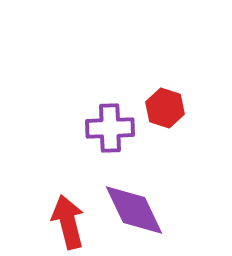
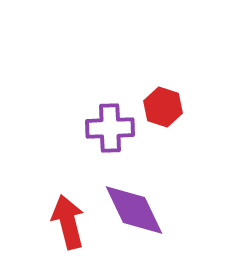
red hexagon: moved 2 px left, 1 px up
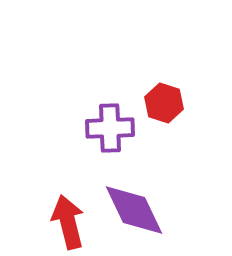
red hexagon: moved 1 px right, 4 px up
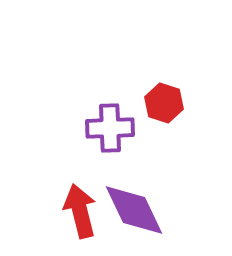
red arrow: moved 12 px right, 11 px up
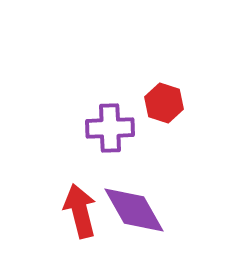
purple diamond: rotated 4 degrees counterclockwise
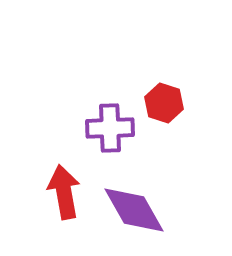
red arrow: moved 16 px left, 19 px up; rotated 4 degrees clockwise
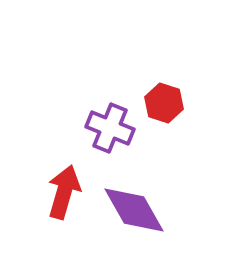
purple cross: rotated 24 degrees clockwise
red arrow: rotated 26 degrees clockwise
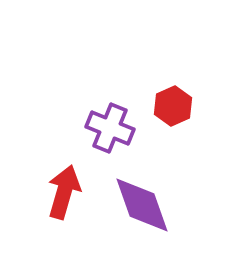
red hexagon: moved 9 px right, 3 px down; rotated 18 degrees clockwise
purple diamond: moved 8 px right, 5 px up; rotated 10 degrees clockwise
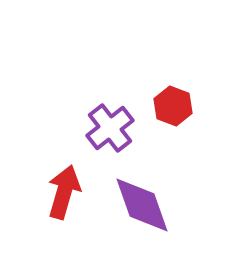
red hexagon: rotated 15 degrees counterclockwise
purple cross: rotated 30 degrees clockwise
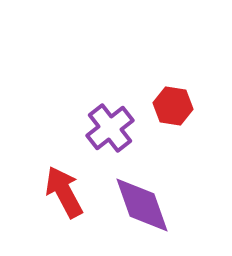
red hexagon: rotated 12 degrees counterclockwise
red arrow: rotated 44 degrees counterclockwise
